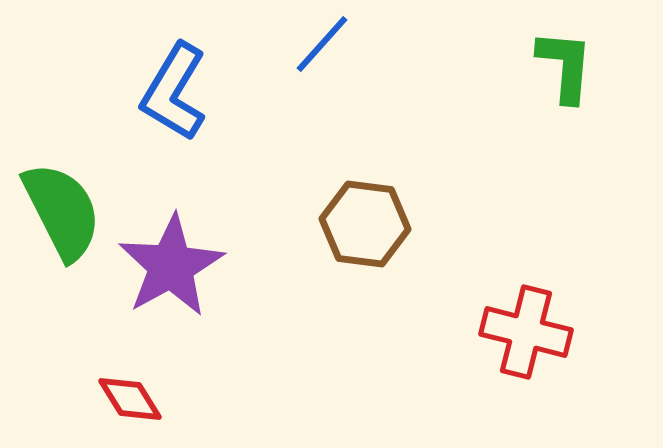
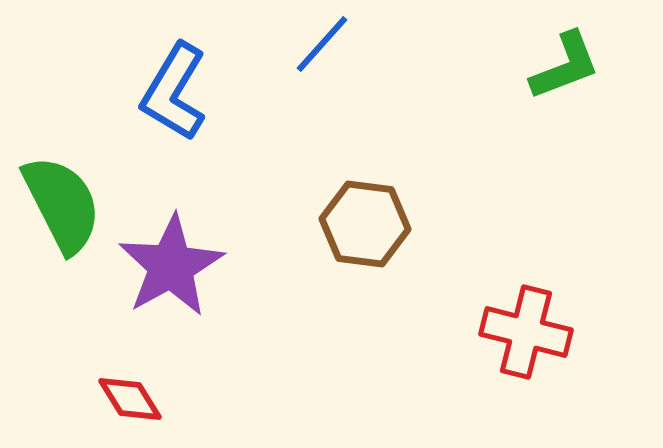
green L-shape: rotated 64 degrees clockwise
green semicircle: moved 7 px up
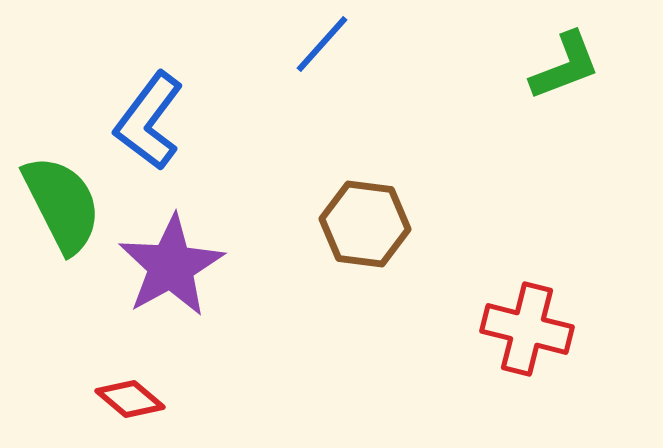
blue L-shape: moved 25 px left, 29 px down; rotated 6 degrees clockwise
red cross: moved 1 px right, 3 px up
red diamond: rotated 18 degrees counterclockwise
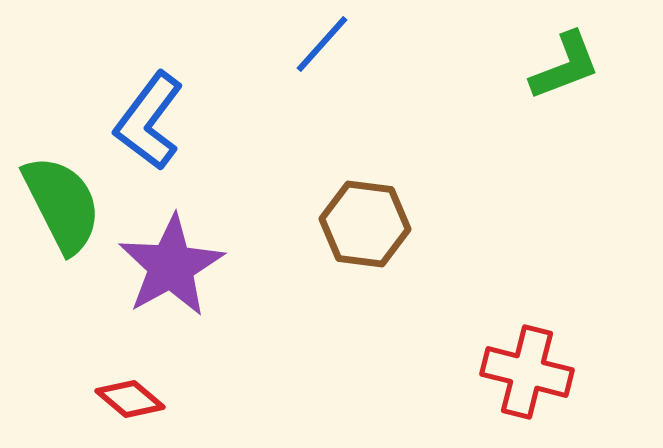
red cross: moved 43 px down
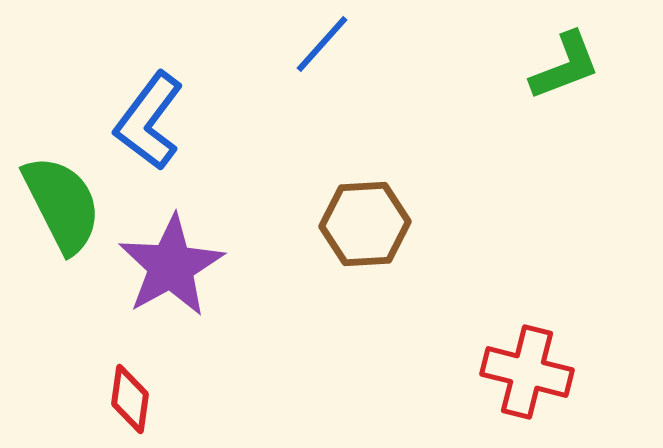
brown hexagon: rotated 10 degrees counterclockwise
red diamond: rotated 58 degrees clockwise
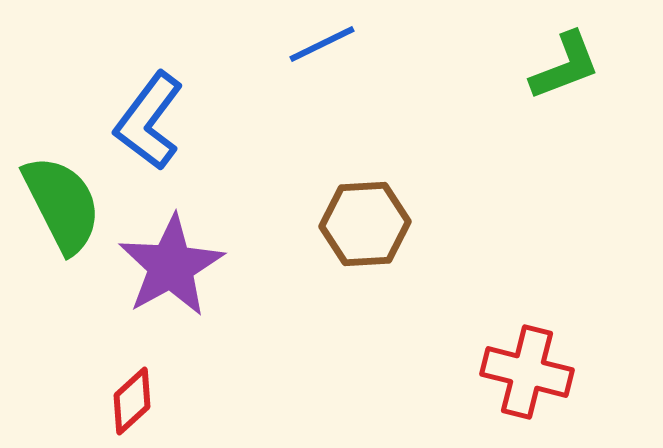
blue line: rotated 22 degrees clockwise
red diamond: moved 2 px right, 2 px down; rotated 40 degrees clockwise
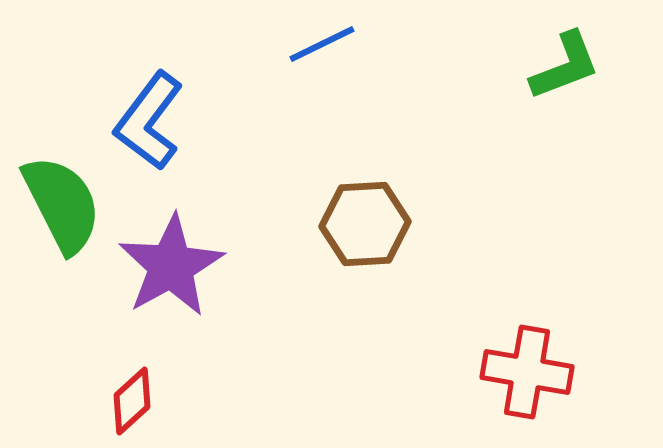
red cross: rotated 4 degrees counterclockwise
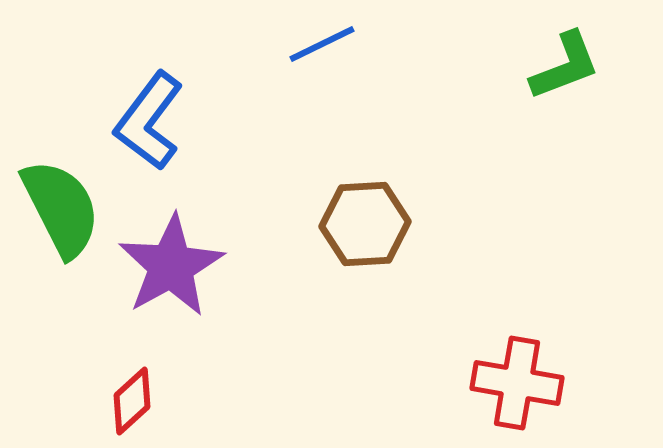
green semicircle: moved 1 px left, 4 px down
red cross: moved 10 px left, 11 px down
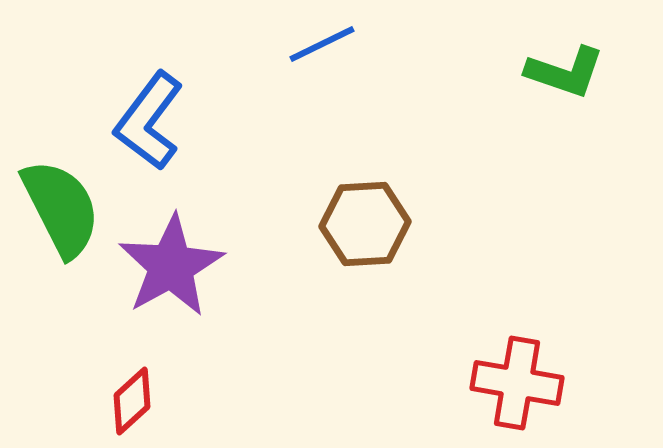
green L-shape: moved 6 px down; rotated 40 degrees clockwise
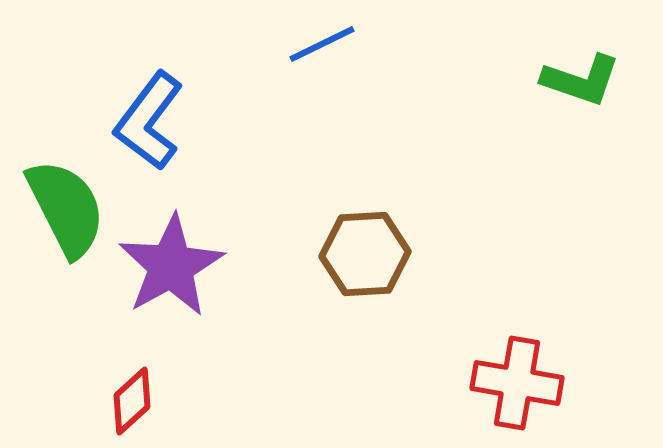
green L-shape: moved 16 px right, 8 px down
green semicircle: moved 5 px right
brown hexagon: moved 30 px down
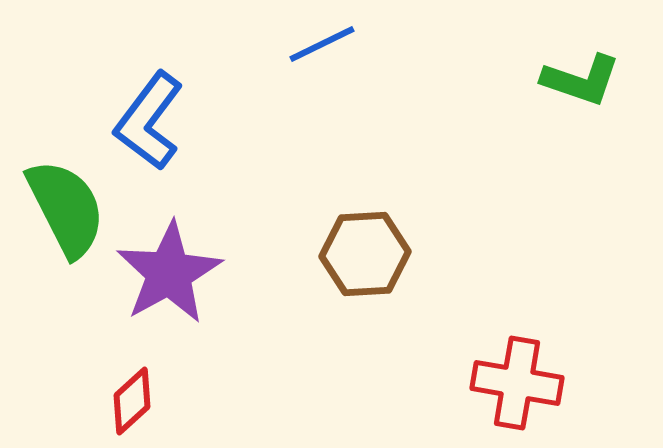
purple star: moved 2 px left, 7 px down
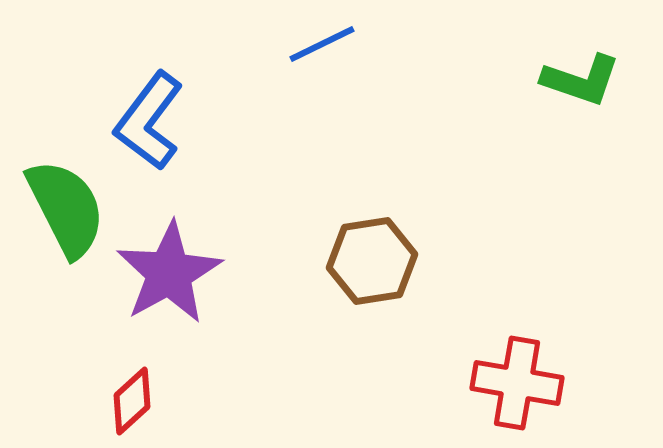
brown hexagon: moved 7 px right, 7 px down; rotated 6 degrees counterclockwise
